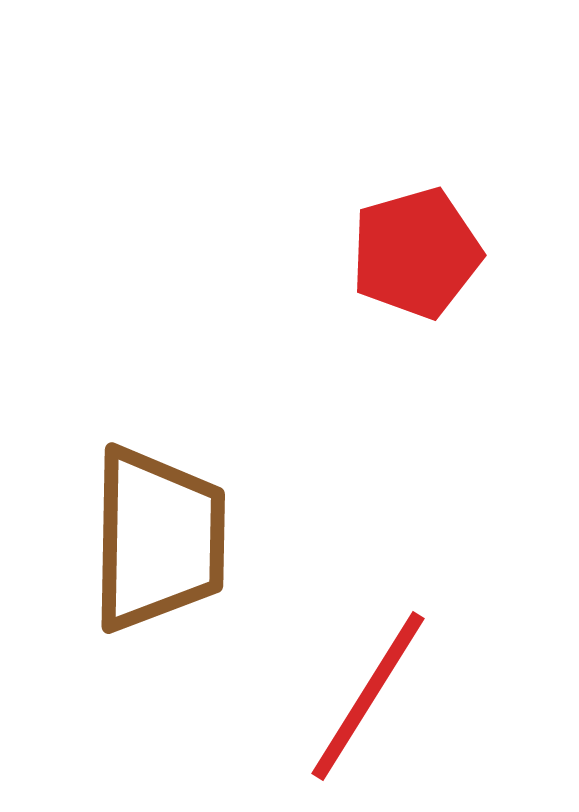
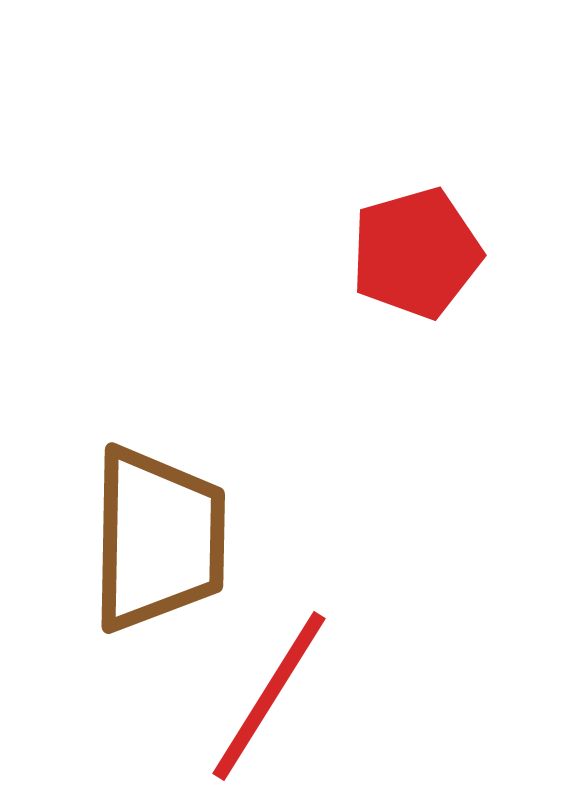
red line: moved 99 px left
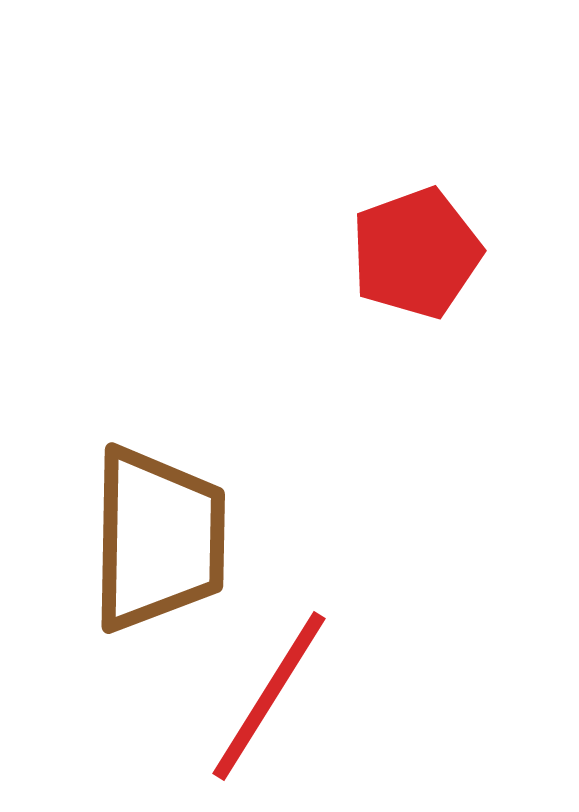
red pentagon: rotated 4 degrees counterclockwise
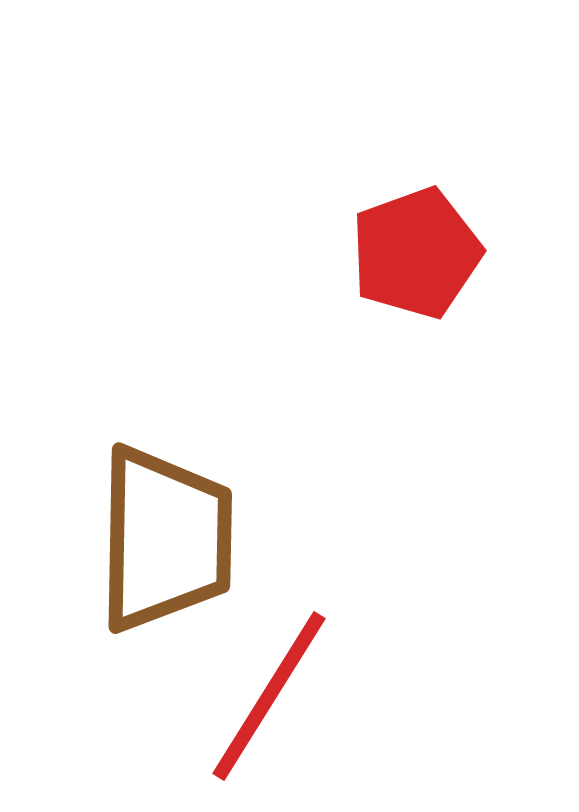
brown trapezoid: moved 7 px right
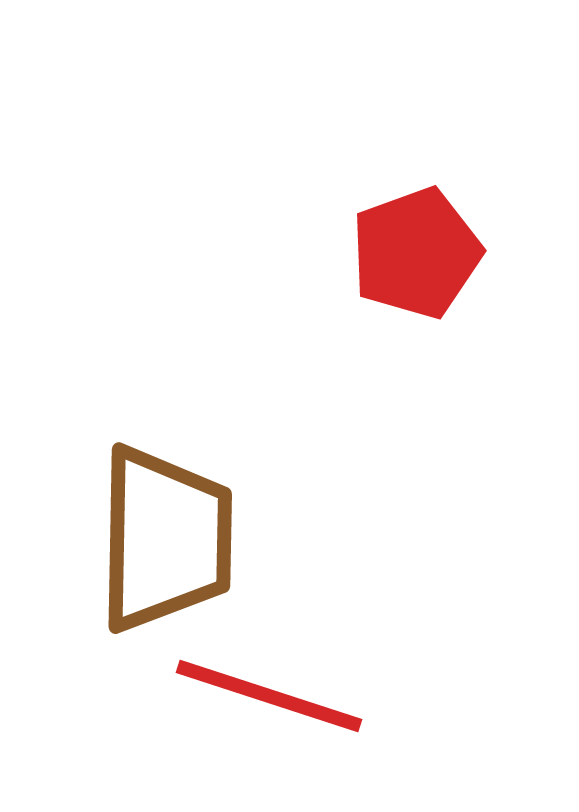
red line: rotated 76 degrees clockwise
